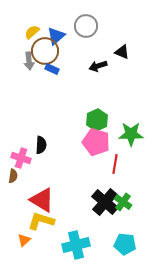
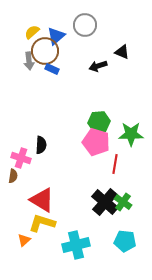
gray circle: moved 1 px left, 1 px up
green hexagon: moved 2 px right, 2 px down; rotated 20 degrees clockwise
yellow L-shape: moved 1 px right, 2 px down
cyan pentagon: moved 3 px up
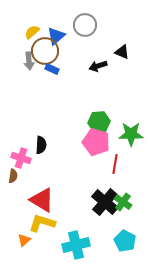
cyan pentagon: rotated 20 degrees clockwise
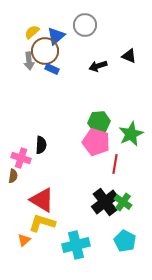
black triangle: moved 7 px right, 4 px down
green star: rotated 25 degrees counterclockwise
black cross: rotated 12 degrees clockwise
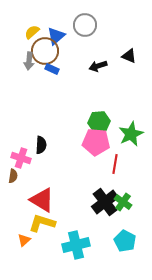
gray arrow: rotated 12 degrees clockwise
pink pentagon: rotated 12 degrees counterclockwise
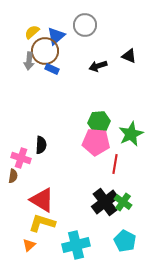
orange triangle: moved 5 px right, 5 px down
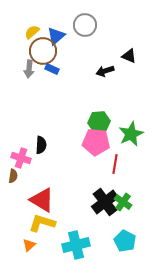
brown circle: moved 2 px left
gray arrow: moved 8 px down
black arrow: moved 7 px right, 5 px down
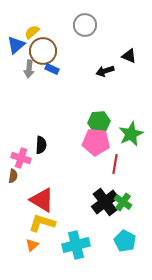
blue triangle: moved 40 px left, 9 px down
orange triangle: moved 3 px right
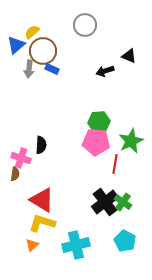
green star: moved 7 px down
brown semicircle: moved 2 px right, 2 px up
